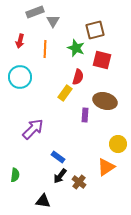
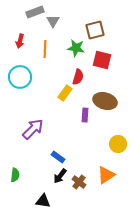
green star: rotated 12 degrees counterclockwise
orange triangle: moved 8 px down
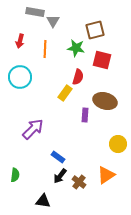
gray rectangle: rotated 30 degrees clockwise
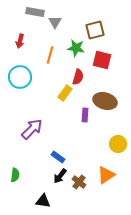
gray triangle: moved 2 px right, 1 px down
orange line: moved 5 px right, 6 px down; rotated 12 degrees clockwise
purple arrow: moved 1 px left
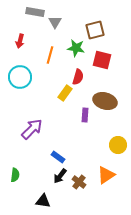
yellow circle: moved 1 px down
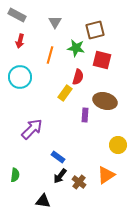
gray rectangle: moved 18 px left, 3 px down; rotated 18 degrees clockwise
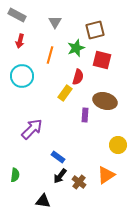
green star: rotated 30 degrees counterclockwise
cyan circle: moved 2 px right, 1 px up
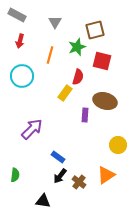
green star: moved 1 px right, 1 px up
red square: moved 1 px down
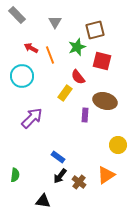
gray rectangle: rotated 18 degrees clockwise
red arrow: moved 11 px right, 7 px down; rotated 104 degrees clockwise
orange line: rotated 36 degrees counterclockwise
red semicircle: rotated 126 degrees clockwise
purple arrow: moved 11 px up
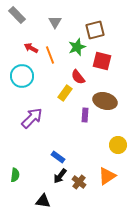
orange triangle: moved 1 px right, 1 px down
